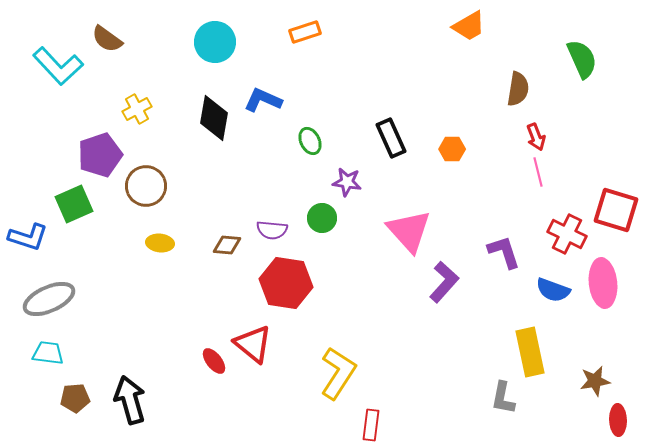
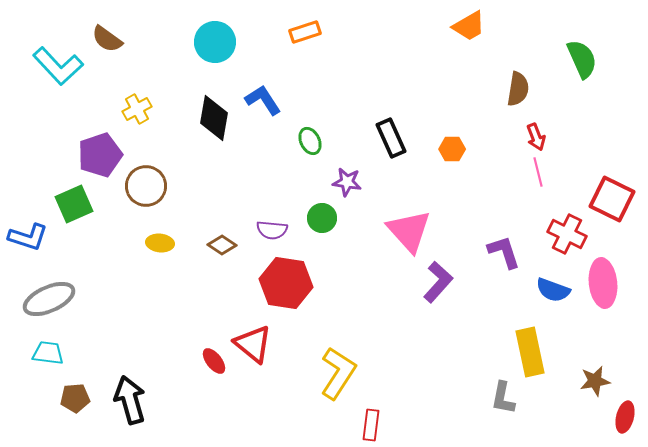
blue L-shape at (263, 100): rotated 33 degrees clockwise
red square at (616, 210): moved 4 px left, 11 px up; rotated 9 degrees clockwise
brown diamond at (227, 245): moved 5 px left; rotated 28 degrees clockwise
purple L-shape at (444, 282): moved 6 px left
red ellipse at (618, 420): moved 7 px right, 3 px up; rotated 16 degrees clockwise
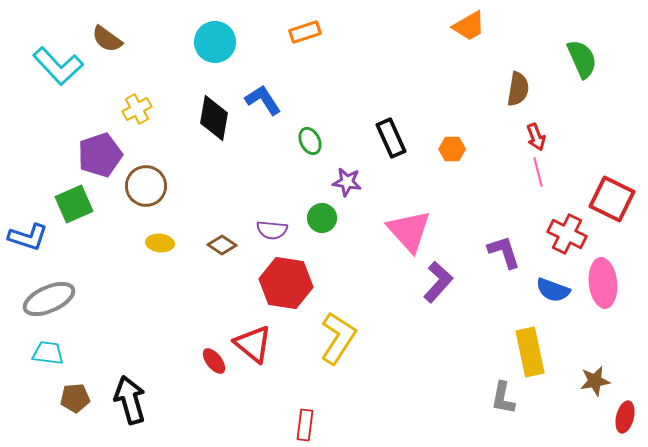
yellow L-shape at (338, 373): moved 35 px up
red rectangle at (371, 425): moved 66 px left
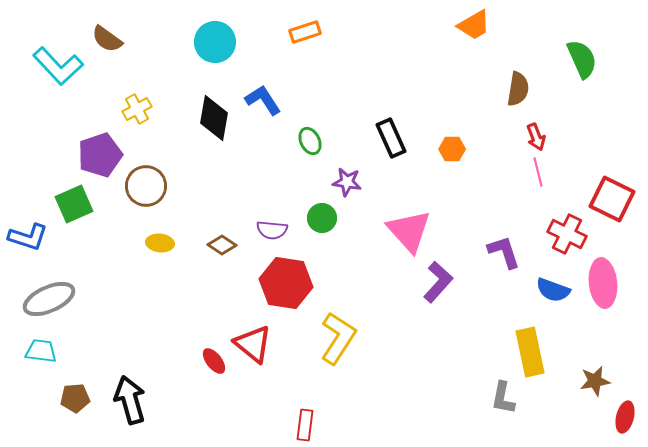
orange trapezoid at (469, 26): moved 5 px right, 1 px up
cyan trapezoid at (48, 353): moved 7 px left, 2 px up
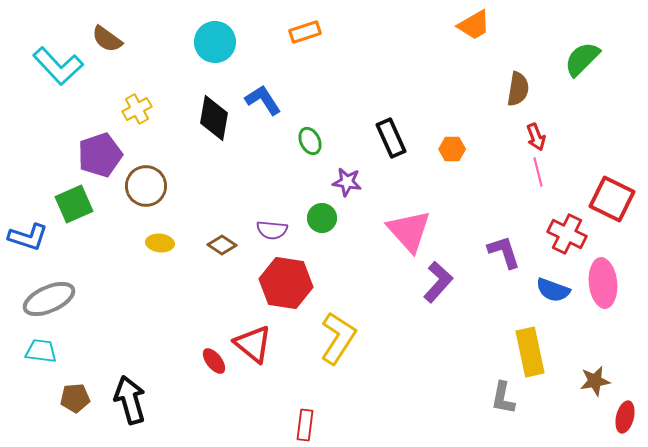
green semicircle at (582, 59): rotated 111 degrees counterclockwise
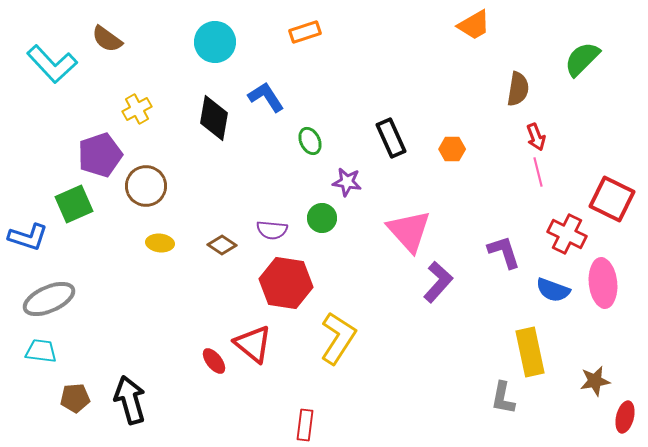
cyan L-shape at (58, 66): moved 6 px left, 2 px up
blue L-shape at (263, 100): moved 3 px right, 3 px up
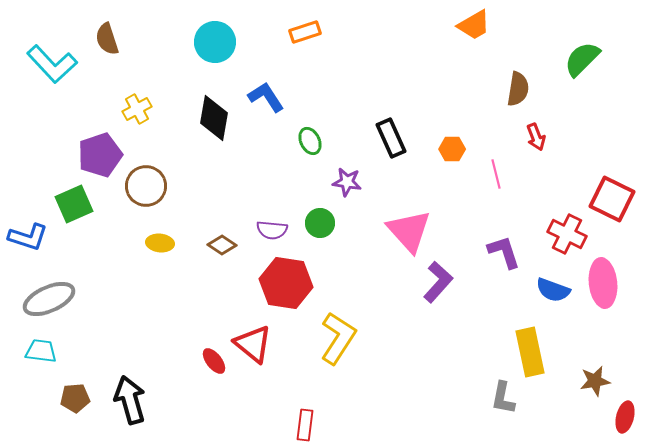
brown semicircle at (107, 39): rotated 36 degrees clockwise
pink line at (538, 172): moved 42 px left, 2 px down
green circle at (322, 218): moved 2 px left, 5 px down
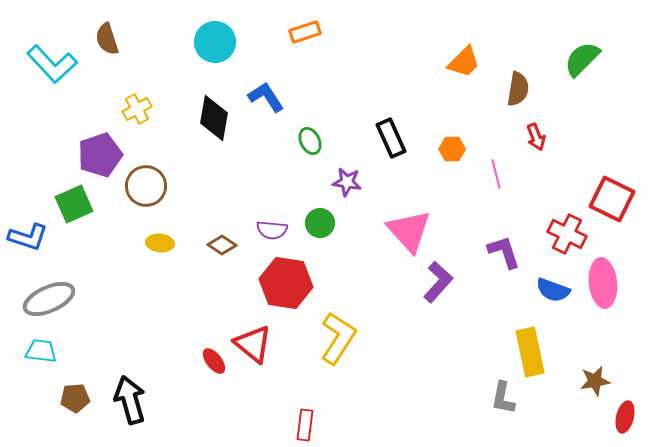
orange trapezoid at (474, 25): moved 10 px left, 37 px down; rotated 15 degrees counterclockwise
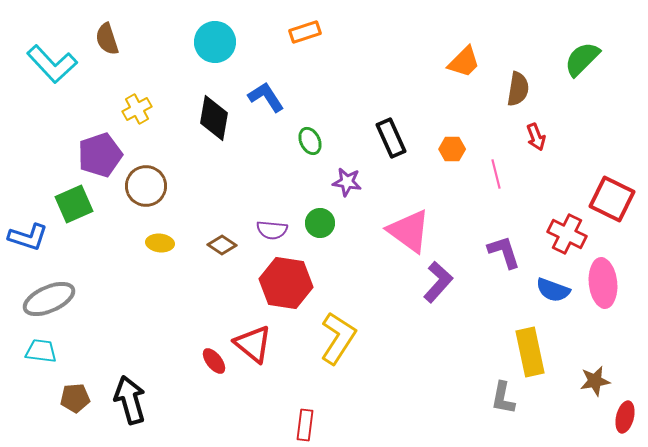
pink triangle at (409, 231): rotated 12 degrees counterclockwise
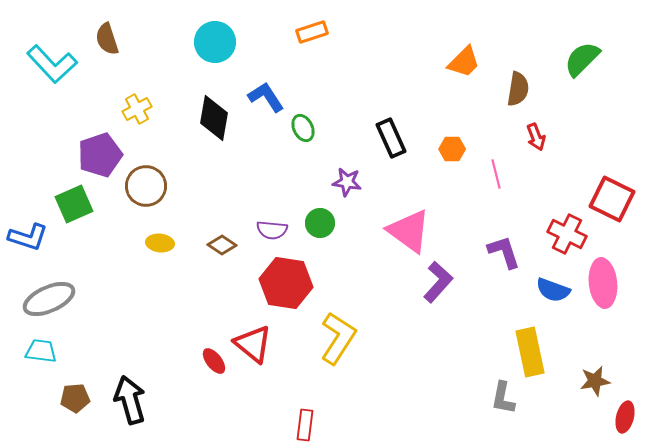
orange rectangle at (305, 32): moved 7 px right
green ellipse at (310, 141): moved 7 px left, 13 px up
